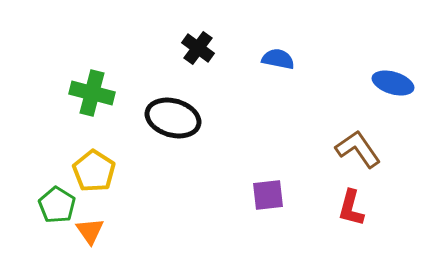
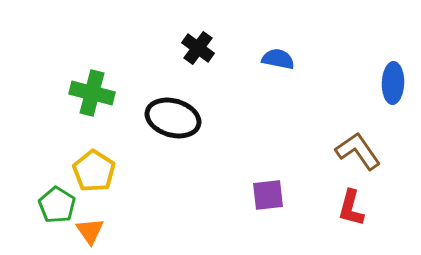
blue ellipse: rotated 75 degrees clockwise
brown L-shape: moved 2 px down
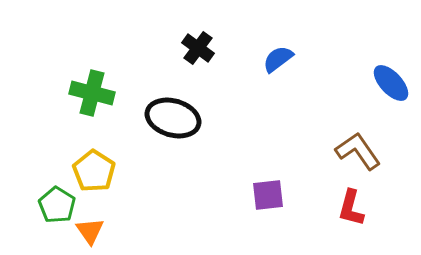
blue semicircle: rotated 48 degrees counterclockwise
blue ellipse: moved 2 px left; rotated 45 degrees counterclockwise
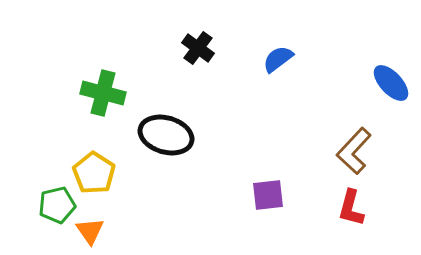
green cross: moved 11 px right
black ellipse: moved 7 px left, 17 px down
brown L-shape: moved 4 px left; rotated 102 degrees counterclockwise
yellow pentagon: moved 2 px down
green pentagon: rotated 27 degrees clockwise
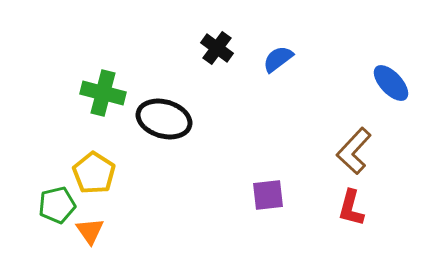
black cross: moved 19 px right
black ellipse: moved 2 px left, 16 px up
